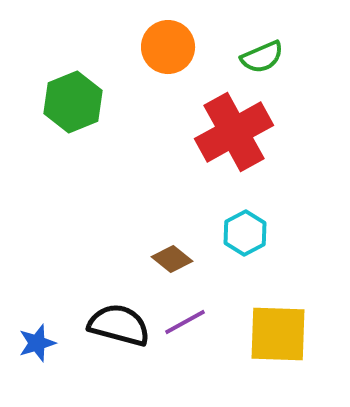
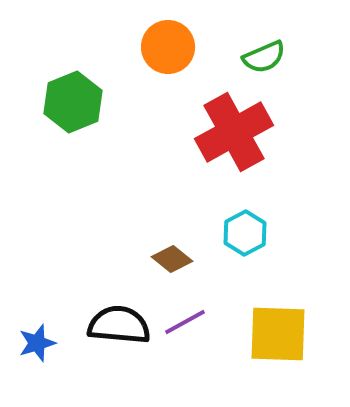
green semicircle: moved 2 px right
black semicircle: rotated 10 degrees counterclockwise
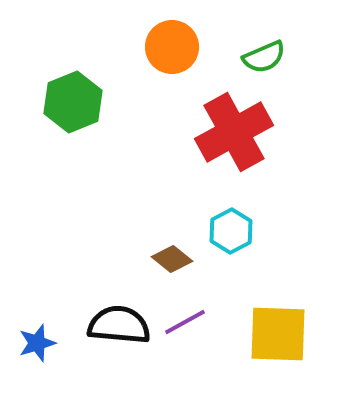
orange circle: moved 4 px right
cyan hexagon: moved 14 px left, 2 px up
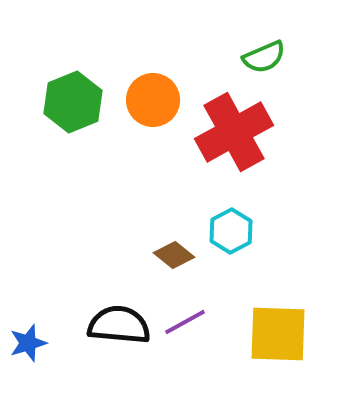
orange circle: moved 19 px left, 53 px down
brown diamond: moved 2 px right, 4 px up
blue star: moved 9 px left
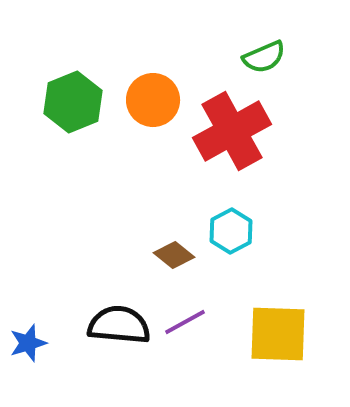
red cross: moved 2 px left, 1 px up
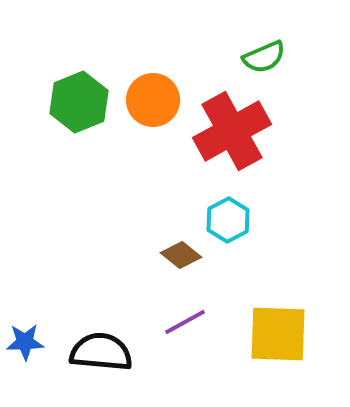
green hexagon: moved 6 px right
cyan hexagon: moved 3 px left, 11 px up
brown diamond: moved 7 px right
black semicircle: moved 18 px left, 27 px down
blue star: moved 3 px left, 1 px up; rotated 15 degrees clockwise
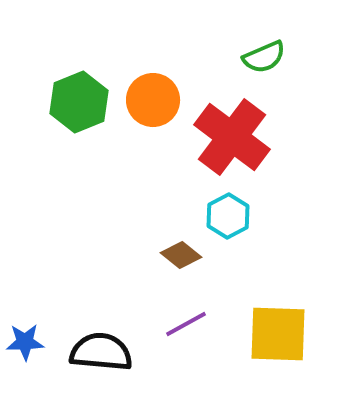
red cross: moved 6 px down; rotated 24 degrees counterclockwise
cyan hexagon: moved 4 px up
purple line: moved 1 px right, 2 px down
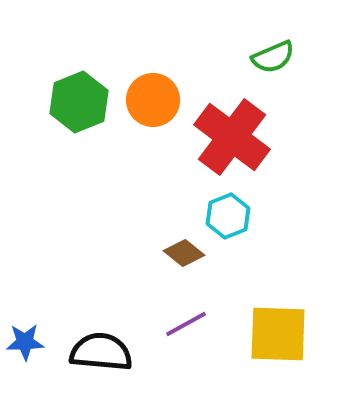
green semicircle: moved 9 px right
cyan hexagon: rotated 6 degrees clockwise
brown diamond: moved 3 px right, 2 px up
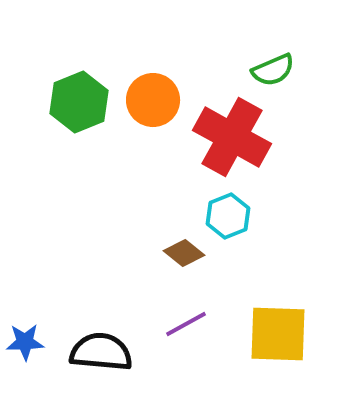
green semicircle: moved 13 px down
red cross: rotated 8 degrees counterclockwise
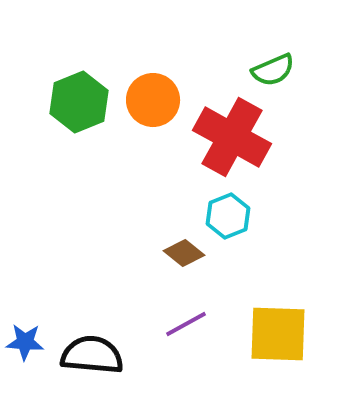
blue star: rotated 6 degrees clockwise
black semicircle: moved 9 px left, 3 px down
